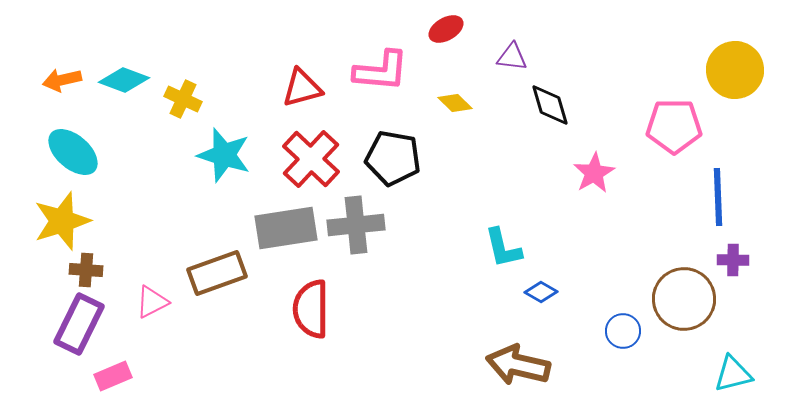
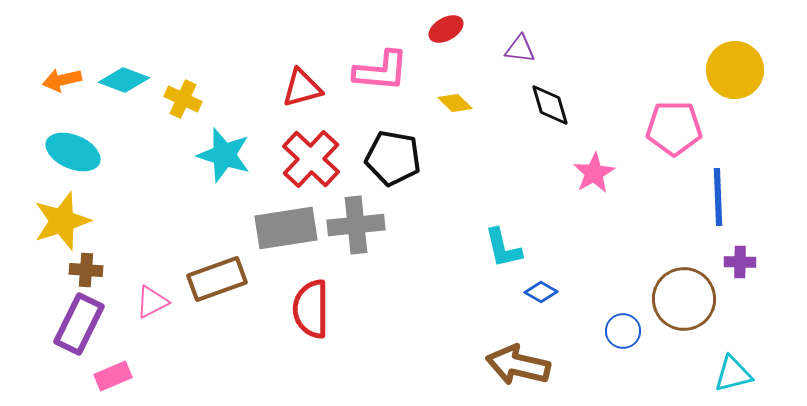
purple triangle: moved 8 px right, 8 px up
pink pentagon: moved 2 px down
cyan ellipse: rotated 18 degrees counterclockwise
purple cross: moved 7 px right, 2 px down
brown rectangle: moved 6 px down
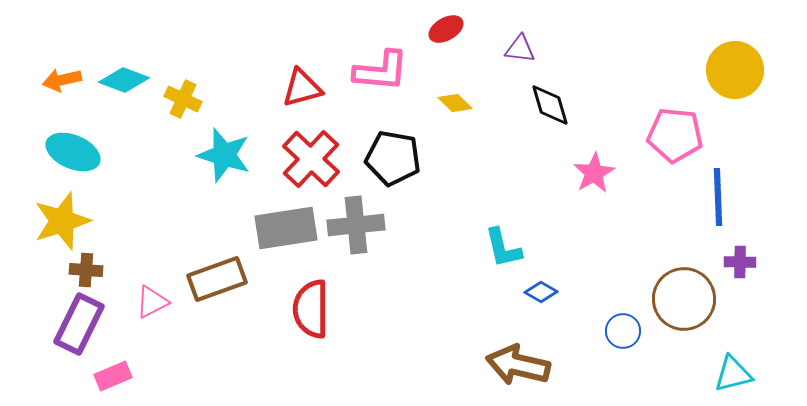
pink pentagon: moved 1 px right, 7 px down; rotated 6 degrees clockwise
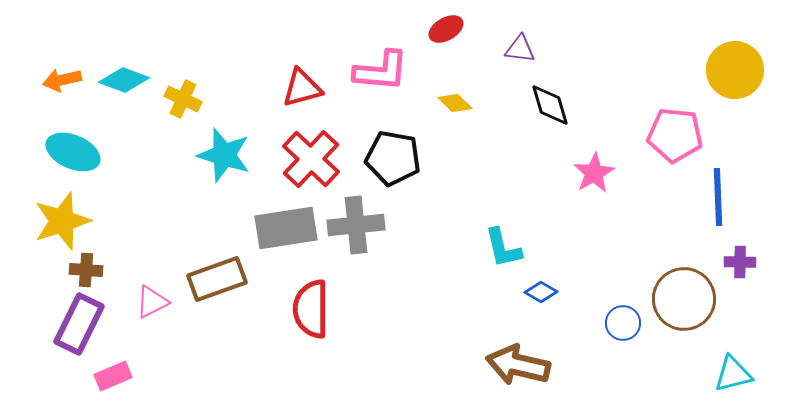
blue circle: moved 8 px up
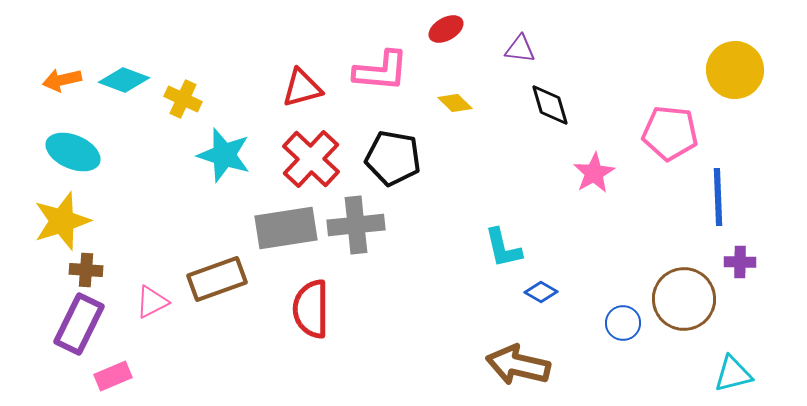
pink pentagon: moved 5 px left, 2 px up
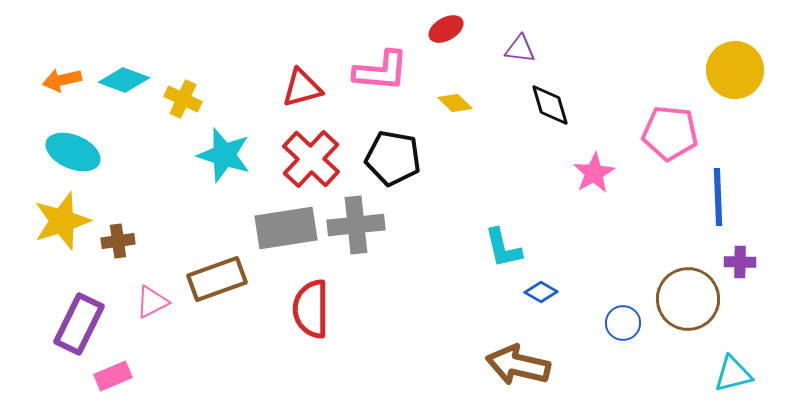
brown cross: moved 32 px right, 29 px up; rotated 12 degrees counterclockwise
brown circle: moved 4 px right
